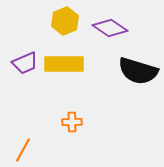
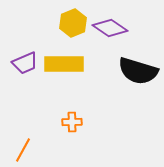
yellow hexagon: moved 8 px right, 2 px down
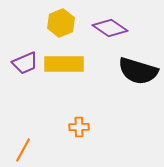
yellow hexagon: moved 12 px left
orange cross: moved 7 px right, 5 px down
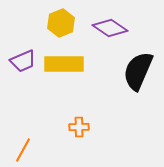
purple trapezoid: moved 2 px left, 2 px up
black semicircle: rotated 96 degrees clockwise
